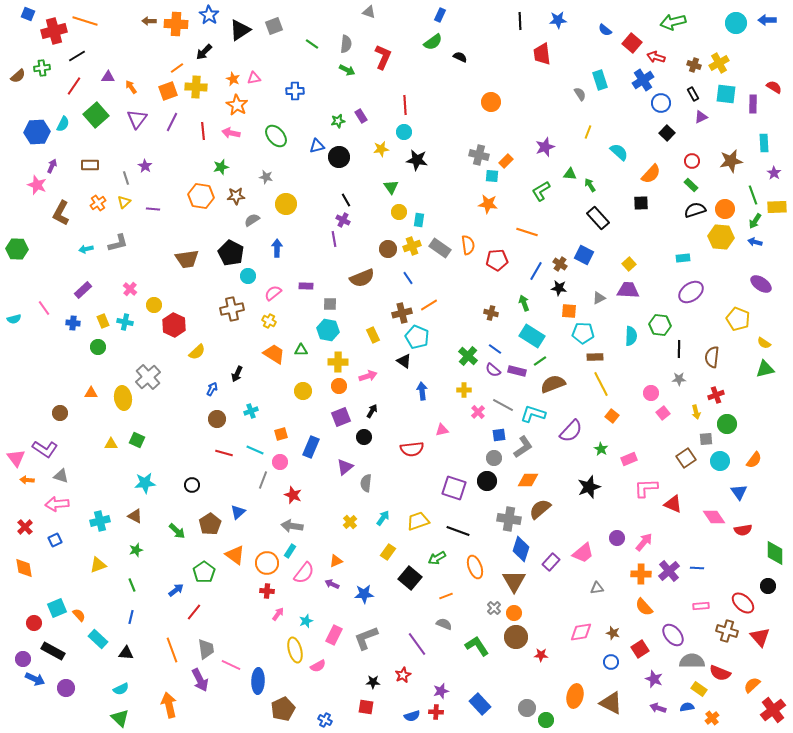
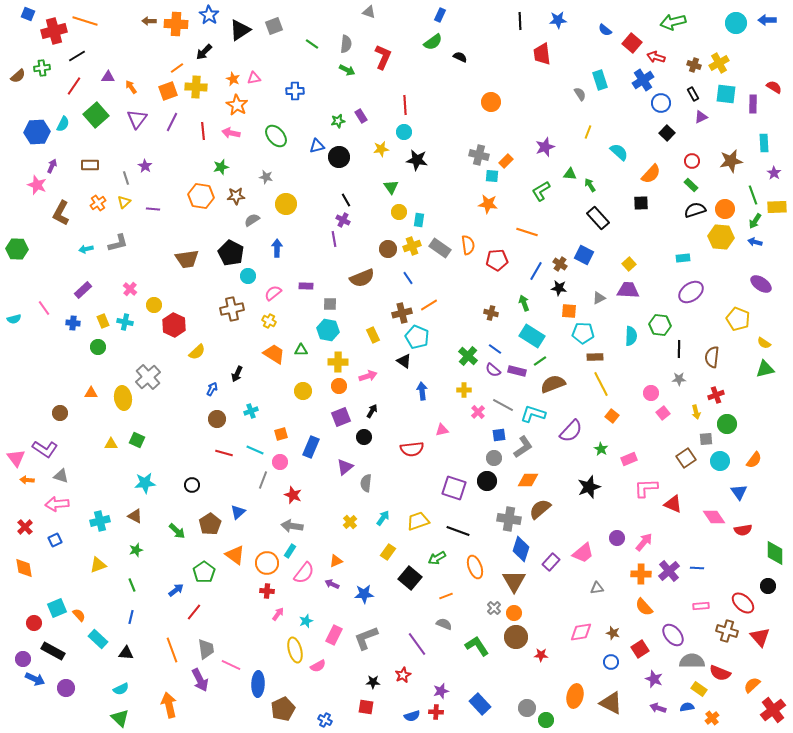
blue ellipse at (258, 681): moved 3 px down
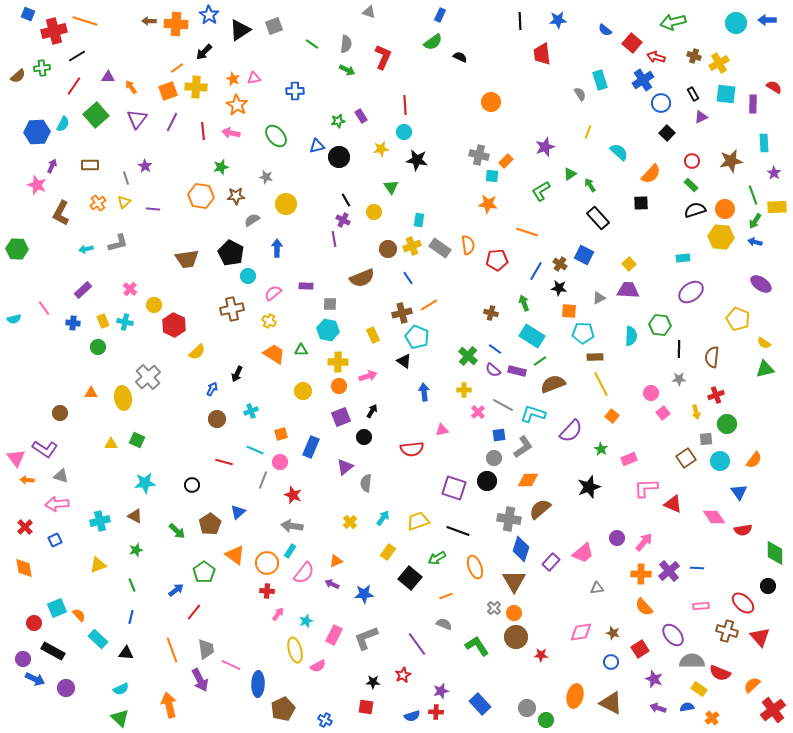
brown cross at (694, 65): moved 9 px up
green triangle at (570, 174): rotated 40 degrees counterclockwise
yellow circle at (399, 212): moved 25 px left
blue arrow at (422, 391): moved 2 px right, 1 px down
red line at (224, 453): moved 9 px down
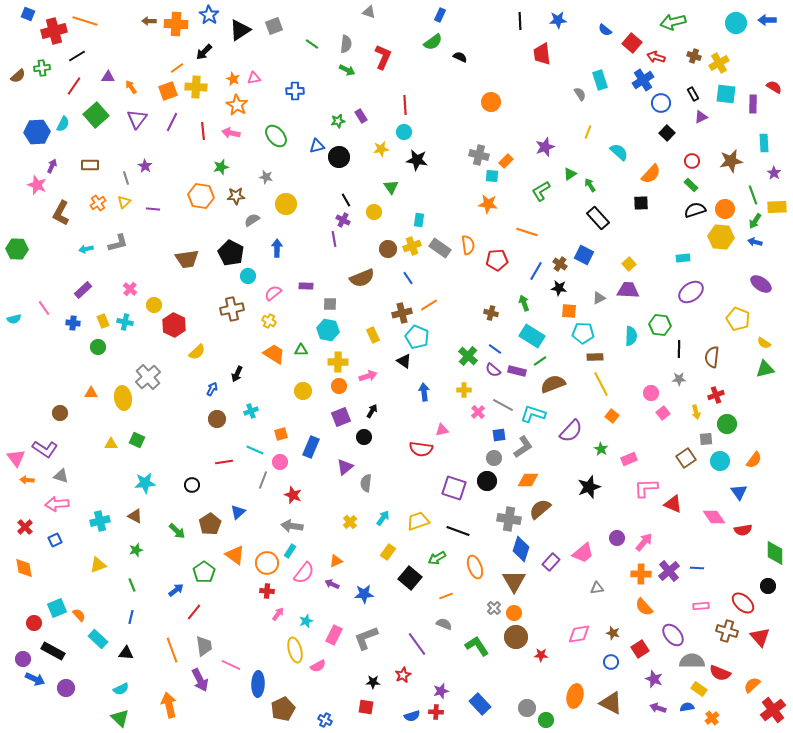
red semicircle at (412, 449): moved 9 px right; rotated 15 degrees clockwise
red line at (224, 462): rotated 24 degrees counterclockwise
pink diamond at (581, 632): moved 2 px left, 2 px down
gray trapezoid at (206, 649): moved 2 px left, 3 px up
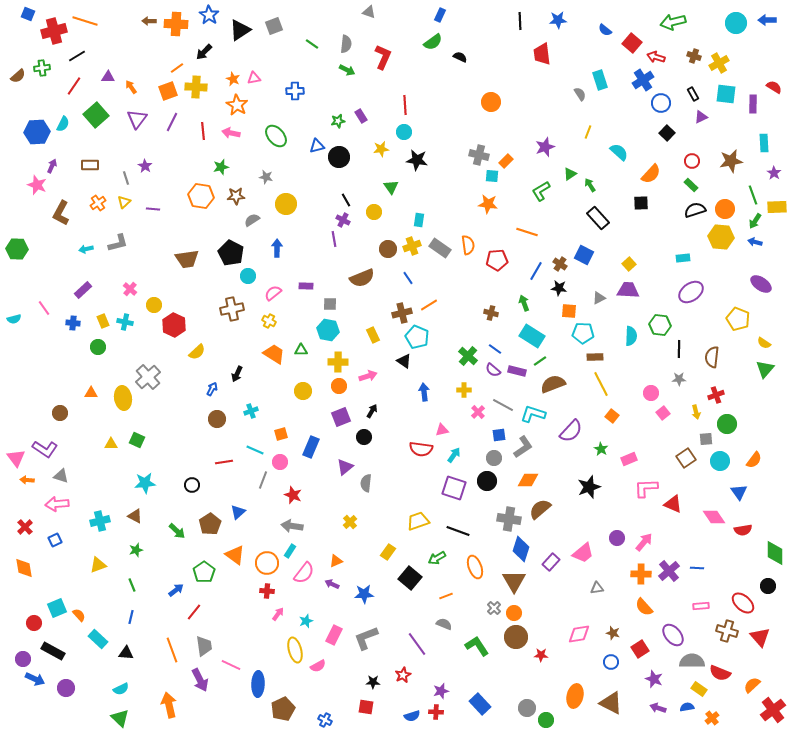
green triangle at (765, 369): rotated 36 degrees counterclockwise
cyan arrow at (383, 518): moved 71 px right, 63 px up
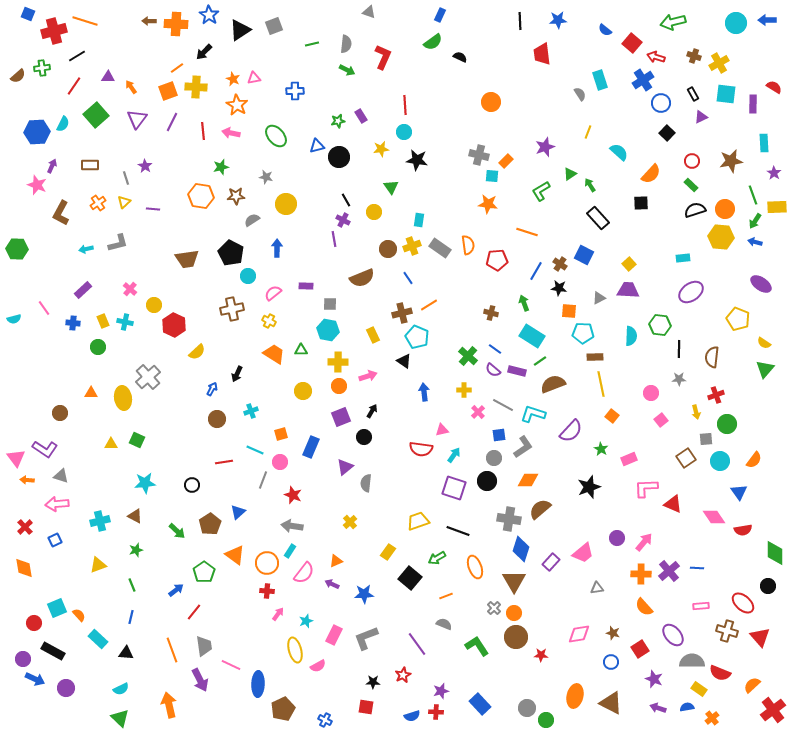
green line at (312, 44): rotated 48 degrees counterclockwise
yellow line at (601, 384): rotated 15 degrees clockwise
pink square at (663, 413): moved 2 px left, 7 px down
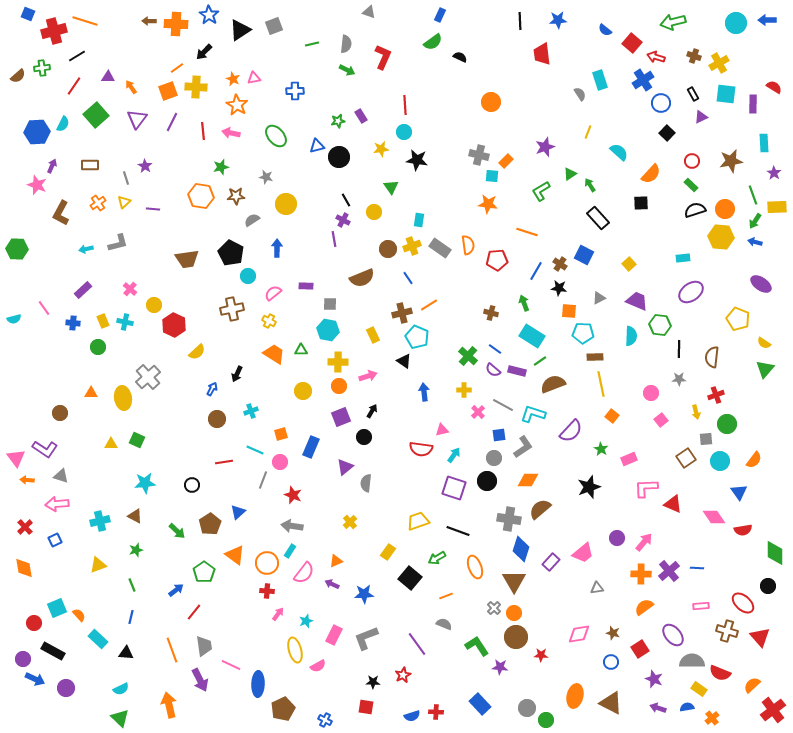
purple trapezoid at (628, 290): moved 9 px right, 11 px down; rotated 20 degrees clockwise
orange semicircle at (644, 607): rotated 96 degrees clockwise
purple star at (441, 691): moved 59 px right, 24 px up; rotated 21 degrees clockwise
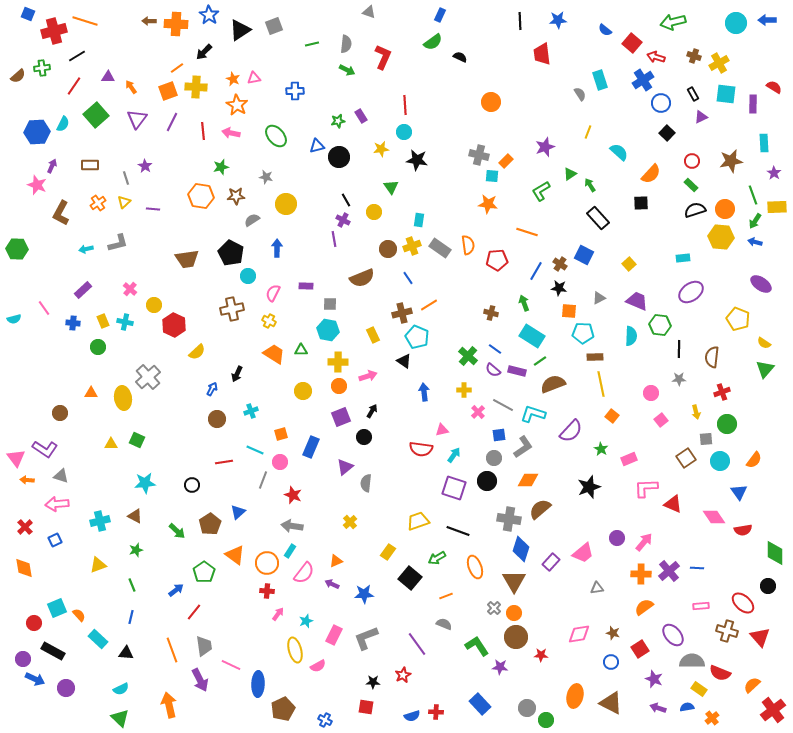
pink semicircle at (273, 293): rotated 24 degrees counterclockwise
red cross at (716, 395): moved 6 px right, 3 px up
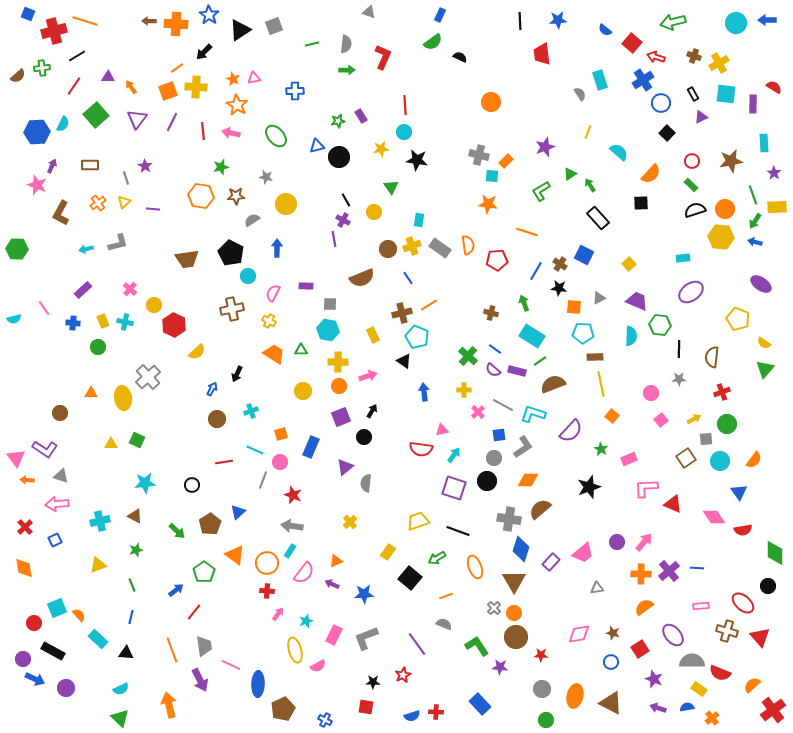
green arrow at (347, 70): rotated 28 degrees counterclockwise
orange square at (569, 311): moved 5 px right, 4 px up
yellow arrow at (696, 412): moved 2 px left, 7 px down; rotated 104 degrees counterclockwise
purple circle at (617, 538): moved 4 px down
gray circle at (527, 708): moved 15 px right, 19 px up
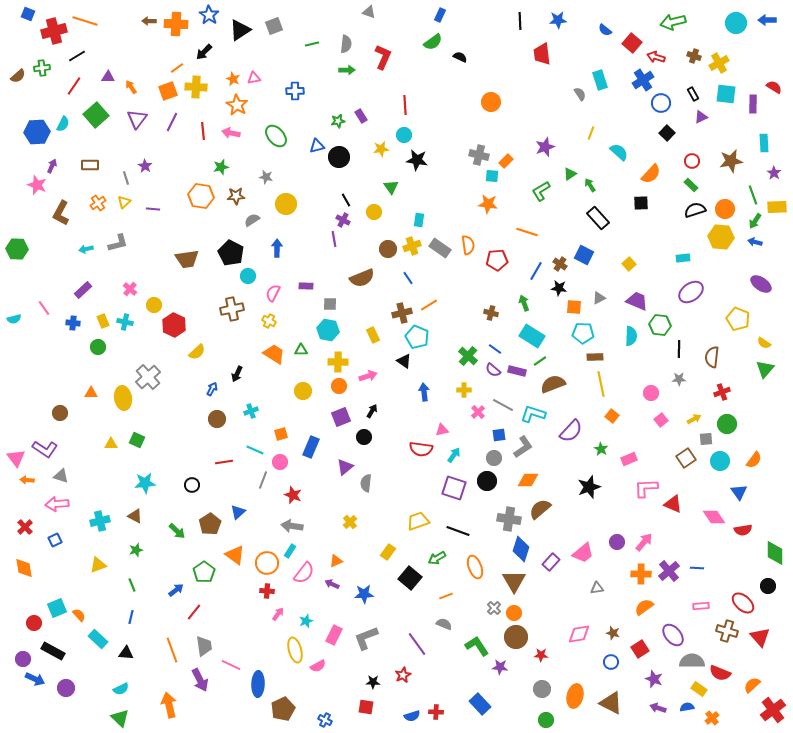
cyan circle at (404, 132): moved 3 px down
yellow line at (588, 132): moved 3 px right, 1 px down
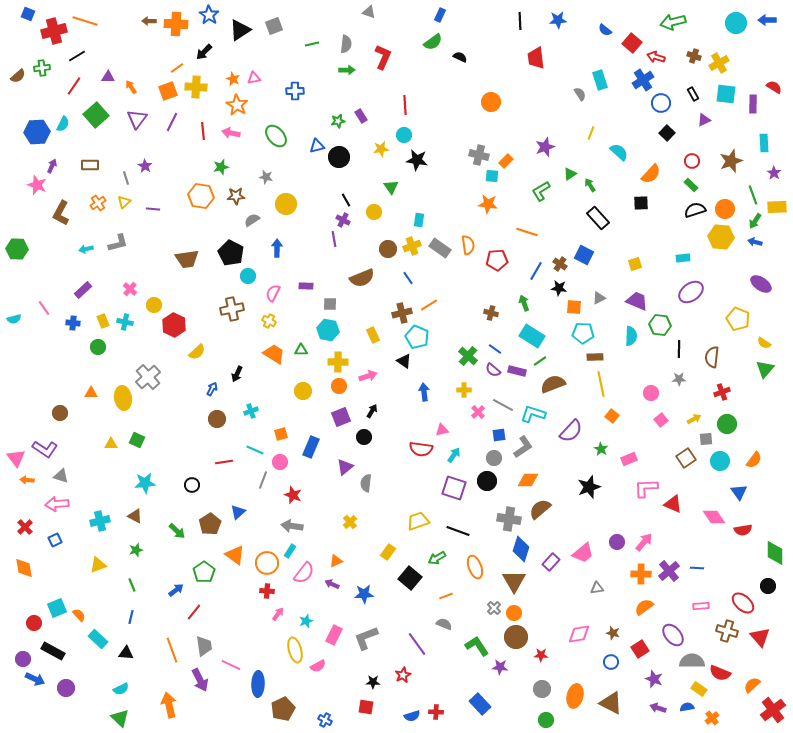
red trapezoid at (542, 54): moved 6 px left, 4 px down
purple triangle at (701, 117): moved 3 px right, 3 px down
brown star at (731, 161): rotated 10 degrees counterclockwise
yellow square at (629, 264): moved 6 px right; rotated 24 degrees clockwise
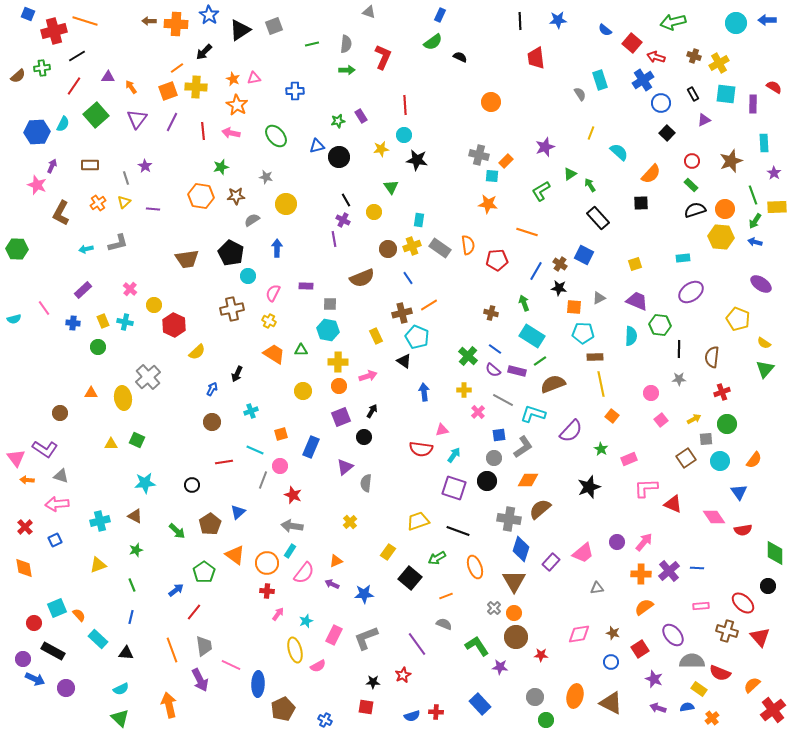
yellow rectangle at (373, 335): moved 3 px right, 1 px down
gray line at (503, 405): moved 5 px up
brown circle at (217, 419): moved 5 px left, 3 px down
pink circle at (280, 462): moved 4 px down
gray circle at (542, 689): moved 7 px left, 8 px down
